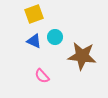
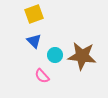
cyan circle: moved 18 px down
blue triangle: rotated 21 degrees clockwise
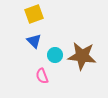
pink semicircle: rotated 21 degrees clockwise
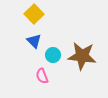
yellow square: rotated 24 degrees counterclockwise
cyan circle: moved 2 px left
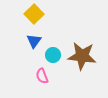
blue triangle: rotated 21 degrees clockwise
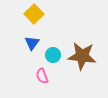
blue triangle: moved 2 px left, 2 px down
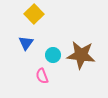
blue triangle: moved 6 px left
brown star: moved 1 px left, 1 px up
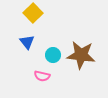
yellow square: moved 1 px left, 1 px up
blue triangle: moved 1 px right, 1 px up; rotated 14 degrees counterclockwise
pink semicircle: rotated 56 degrees counterclockwise
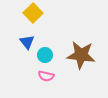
cyan circle: moved 8 px left
pink semicircle: moved 4 px right
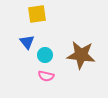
yellow square: moved 4 px right, 1 px down; rotated 36 degrees clockwise
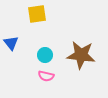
blue triangle: moved 16 px left, 1 px down
